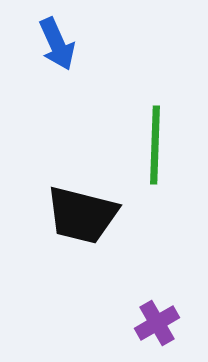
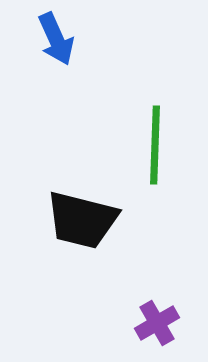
blue arrow: moved 1 px left, 5 px up
black trapezoid: moved 5 px down
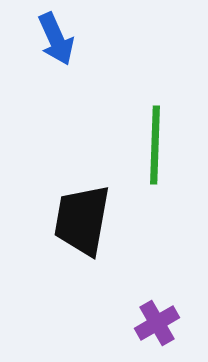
black trapezoid: rotated 86 degrees clockwise
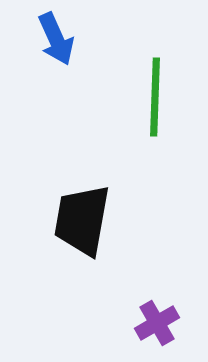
green line: moved 48 px up
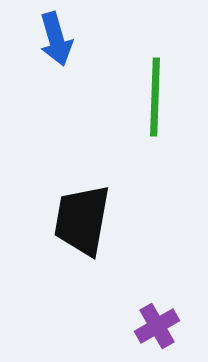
blue arrow: rotated 8 degrees clockwise
purple cross: moved 3 px down
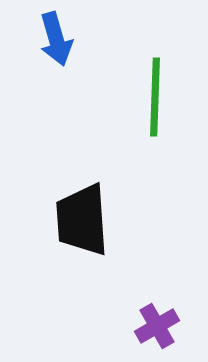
black trapezoid: rotated 14 degrees counterclockwise
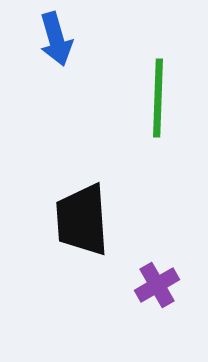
green line: moved 3 px right, 1 px down
purple cross: moved 41 px up
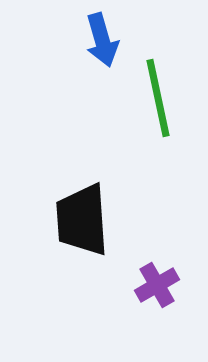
blue arrow: moved 46 px right, 1 px down
green line: rotated 14 degrees counterclockwise
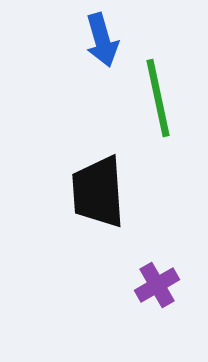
black trapezoid: moved 16 px right, 28 px up
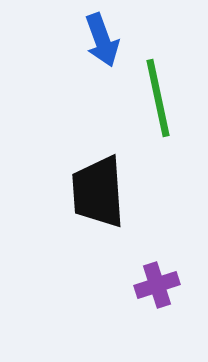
blue arrow: rotated 4 degrees counterclockwise
purple cross: rotated 12 degrees clockwise
